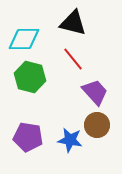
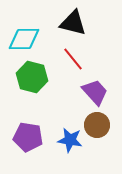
green hexagon: moved 2 px right
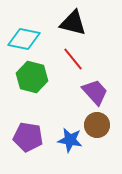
cyan diamond: rotated 12 degrees clockwise
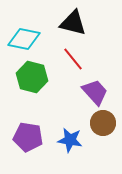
brown circle: moved 6 px right, 2 px up
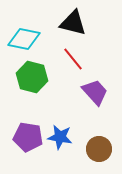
brown circle: moved 4 px left, 26 px down
blue star: moved 10 px left, 3 px up
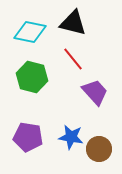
cyan diamond: moved 6 px right, 7 px up
blue star: moved 11 px right
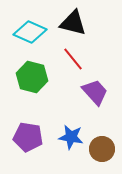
cyan diamond: rotated 12 degrees clockwise
brown circle: moved 3 px right
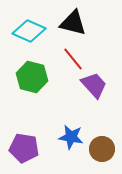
cyan diamond: moved 1 px left, 1 px up
purple trapezoid: moved 1 px left, 7 px up
purple pentagon: moved 4 px left, 11 px down
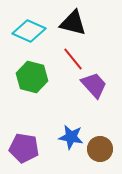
brown circle: moved 2 px left
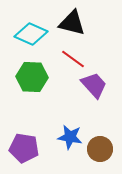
black triangle: moved 1 px left
cyan diamond: moved 2 px right, 3 px down
red line: rotated 15 degrees counterclockwise
green hexagon: rotated 12 degrees counterclockwise
blue star: moved 1 px left
